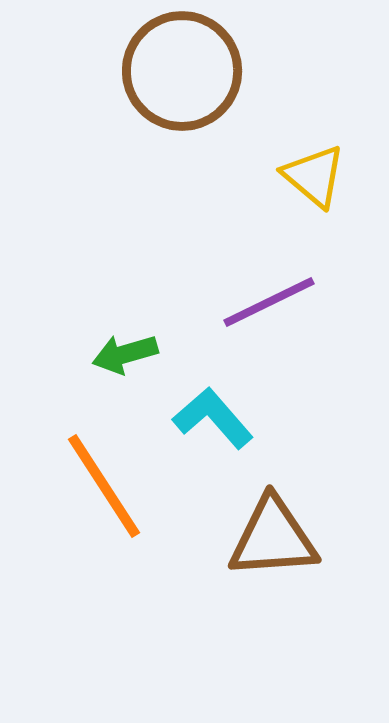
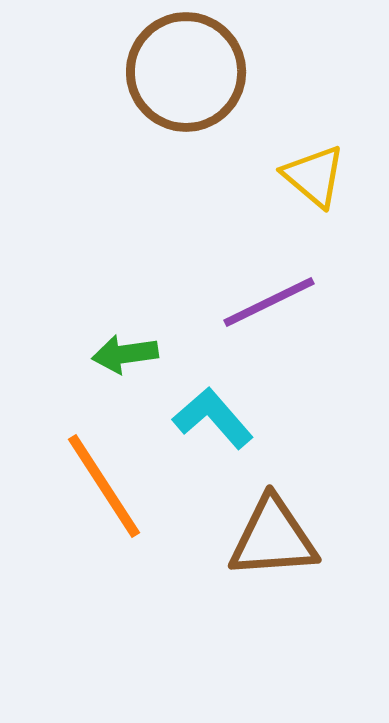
brown circle: moved 4 px right, 1 px down
green arrow: rotated 8 degrees clockwise
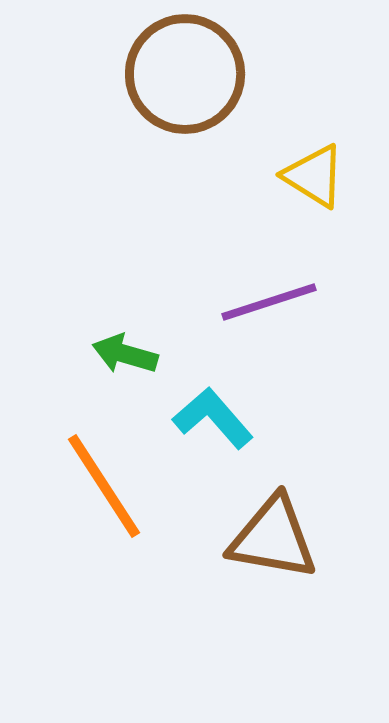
brown circle: moved 1 px left, 2 px down
yellow triangle: rotated 8 degrees counterclockwise
purple line: rotated 8 degrees clockwise
green arrow: rotated 24 degrees clockwise
brown triangle: rotated 14 degrees clockwise
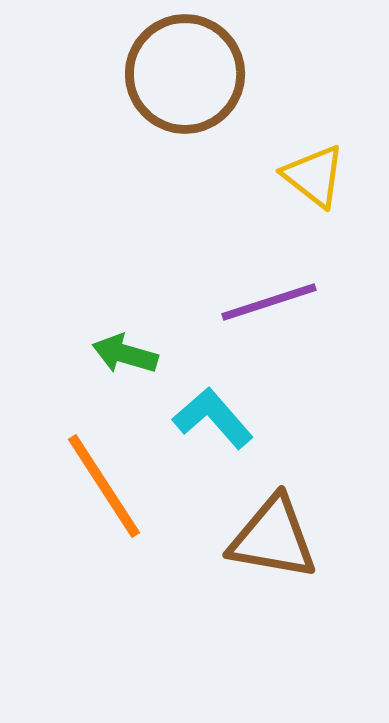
yellow triangle: rotated 6 degrees clockwise
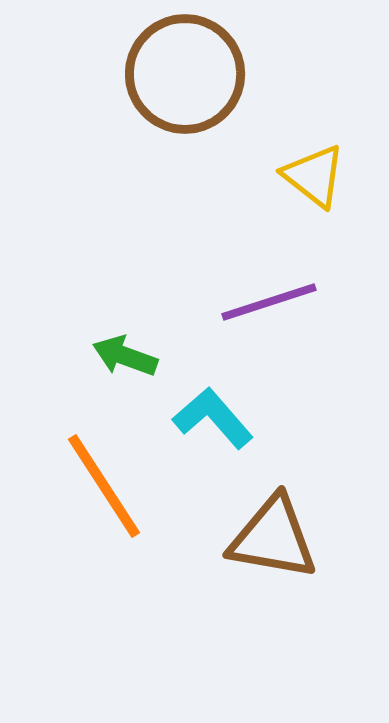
green arrow: moved 2 px down; rotated 4 degrees clockwise
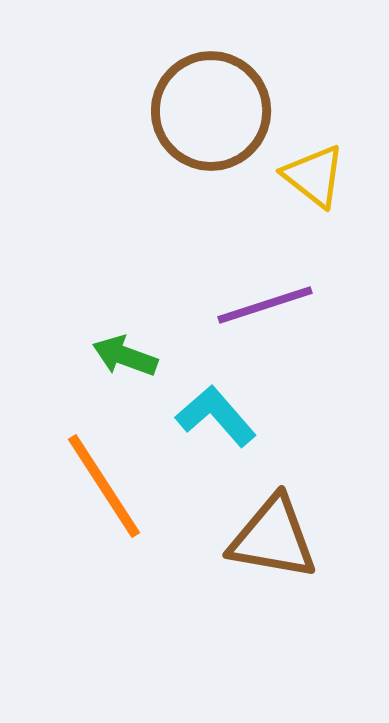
brown circle: moved 26 px right, 37 px down
purple line: moved 4 px left, 3 px down
cyan L-shape: moved 3 px right, 2 px up
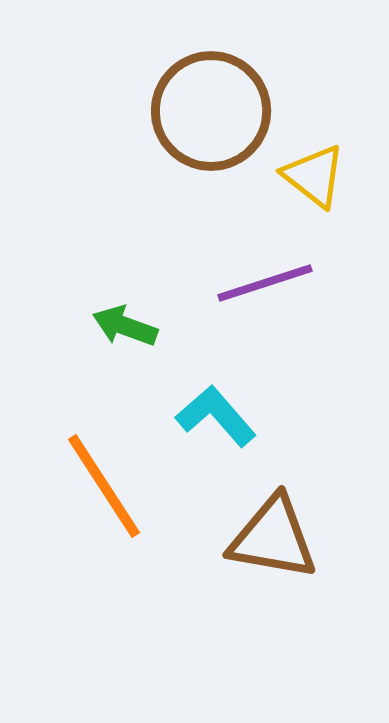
purple line: moved 22 px up
green arrow: moved 30 px up
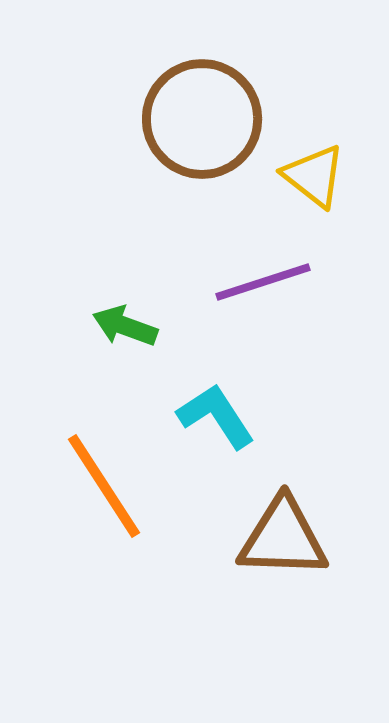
brown circle: moved 9 px left, 8 px down
purple line: moved 2 px left, 1 px up
cyan L-shape: rotated 8 degrees clockwise
brown triangle: moved 10 px right; rotated 8 degrees counterclockwise
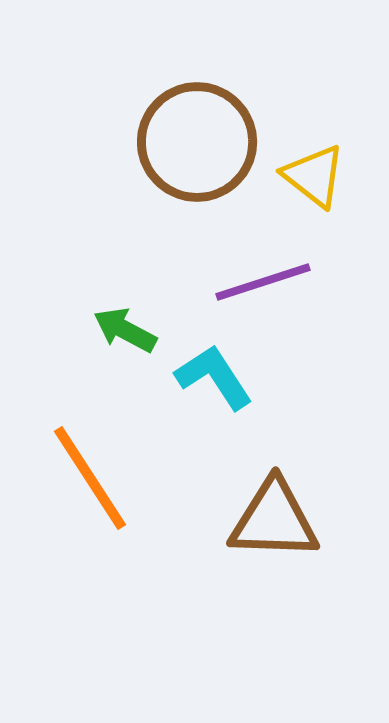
brown circle: moved 5 px left, 23 px down
green arrow: moved 4 px down; rotated 8 degrees clockwise
cyan L-shape: moved 2 px left, 39 px up
orange line: moved 14 px left, 8 px up
brown triangle: moved 9 px left, 18 px up
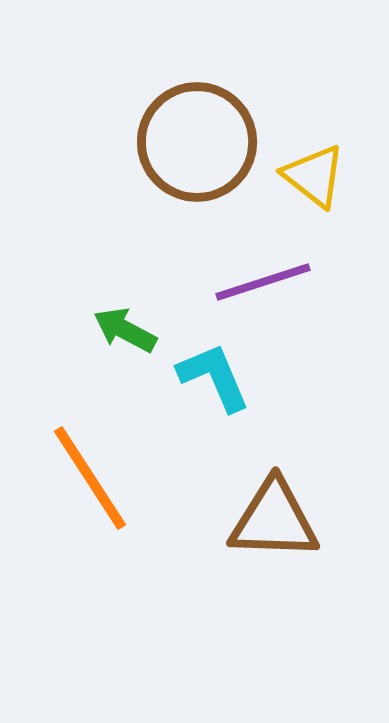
cyan L-shape: rotated 10 degrees clockwise
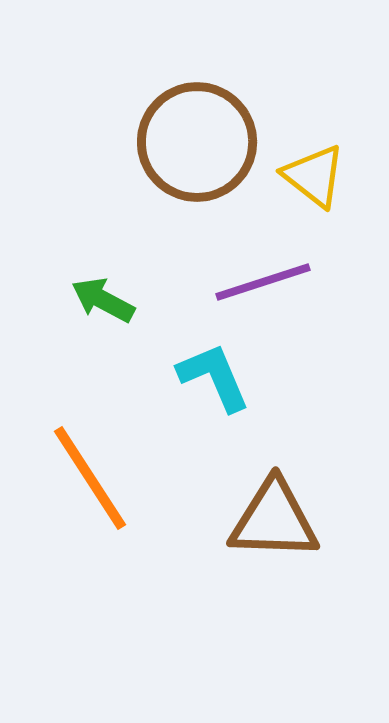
green arrow: moved 22 px left, 30 px up
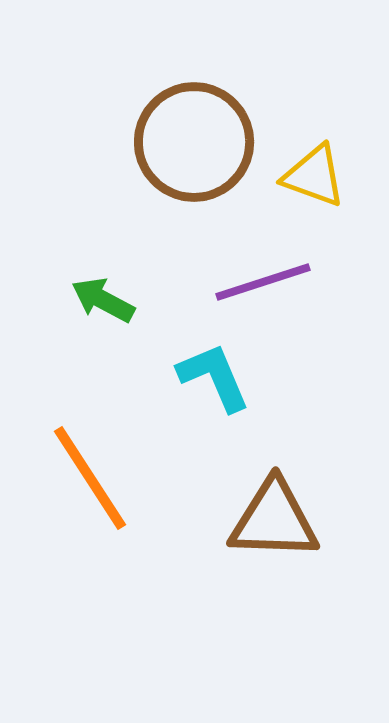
brown circle: moved 3 px left
yellow triangle: rotated 18 degrees counterclockwise
